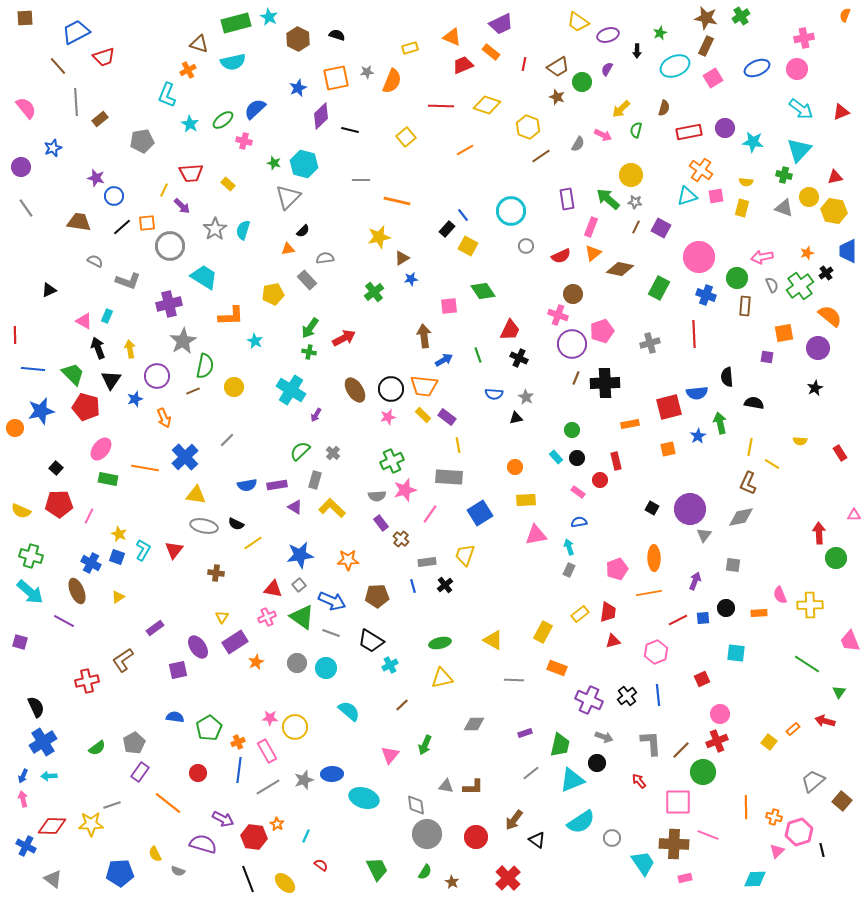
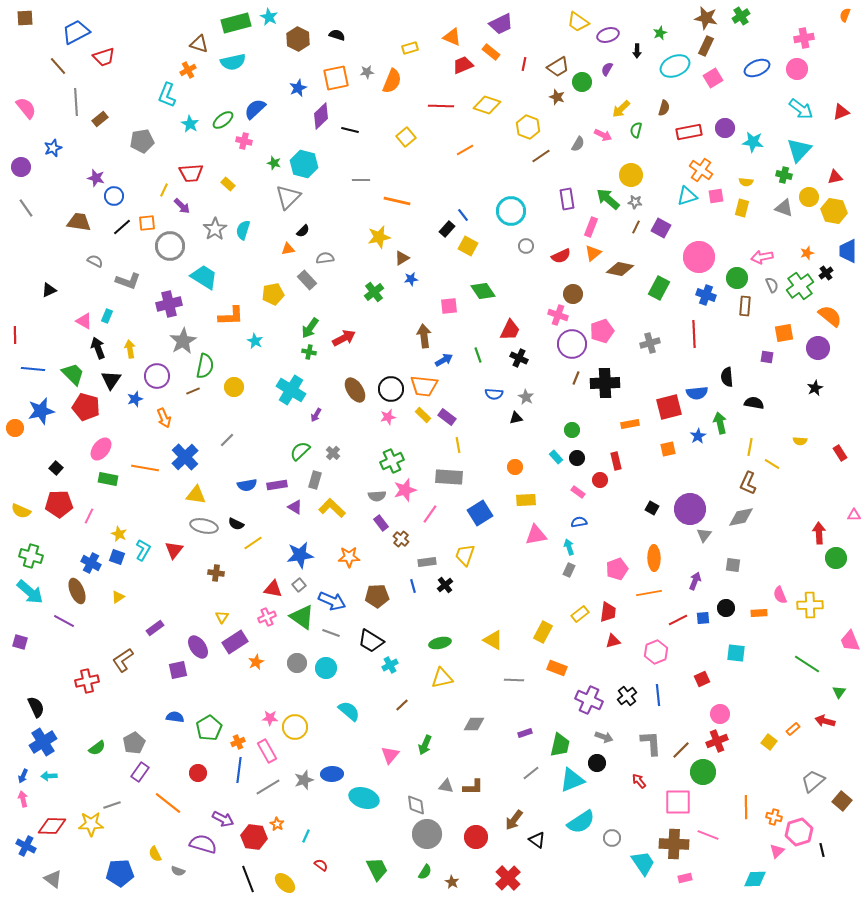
orange star at (348, 560): moved 1 px right, 3 px up
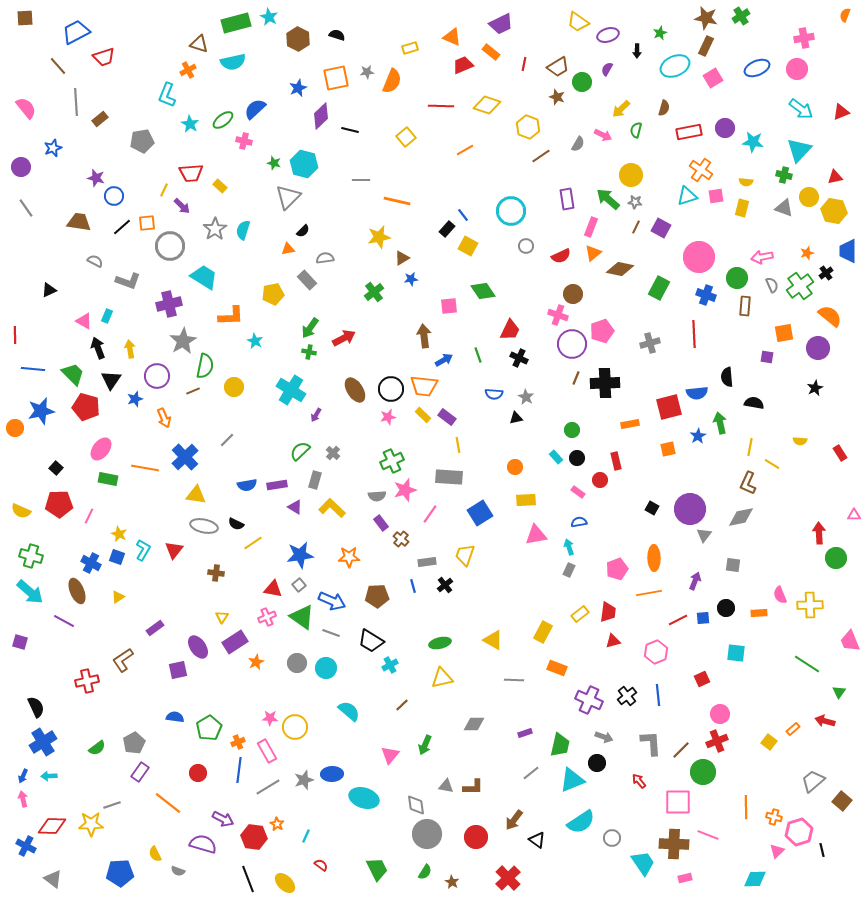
yellow rectangle at (228, 184): moved 8 px left, 2 px down
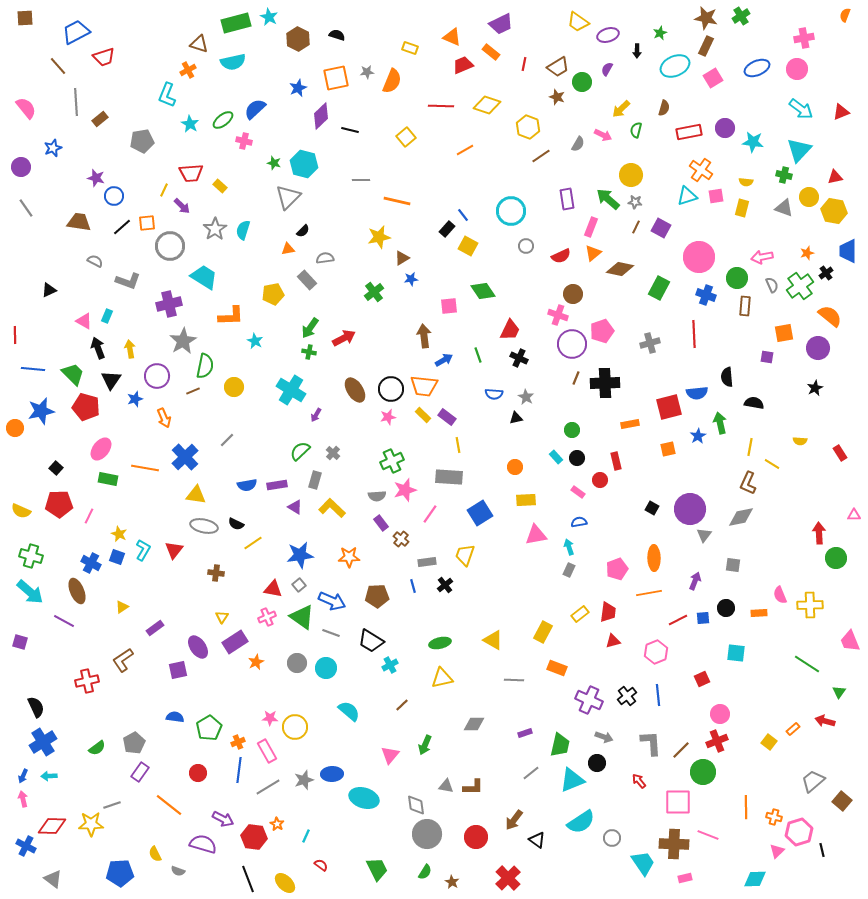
yellow rectangle at (410, 48): rotated 35 degrees clockwise
yellow triangle at (118, 597): moved 4 px right, 10 px down
orange line at (168, 803): moved 1 px right, 2 px down
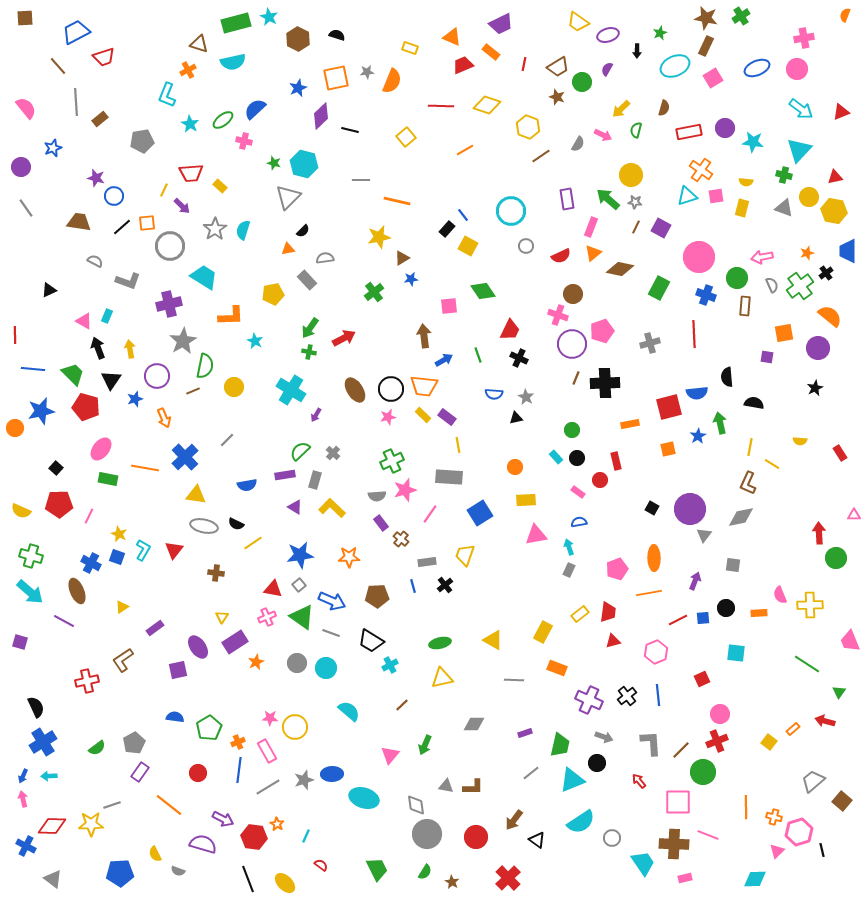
purple rectangle at (277, 485): moved 8 px right, 10 px up
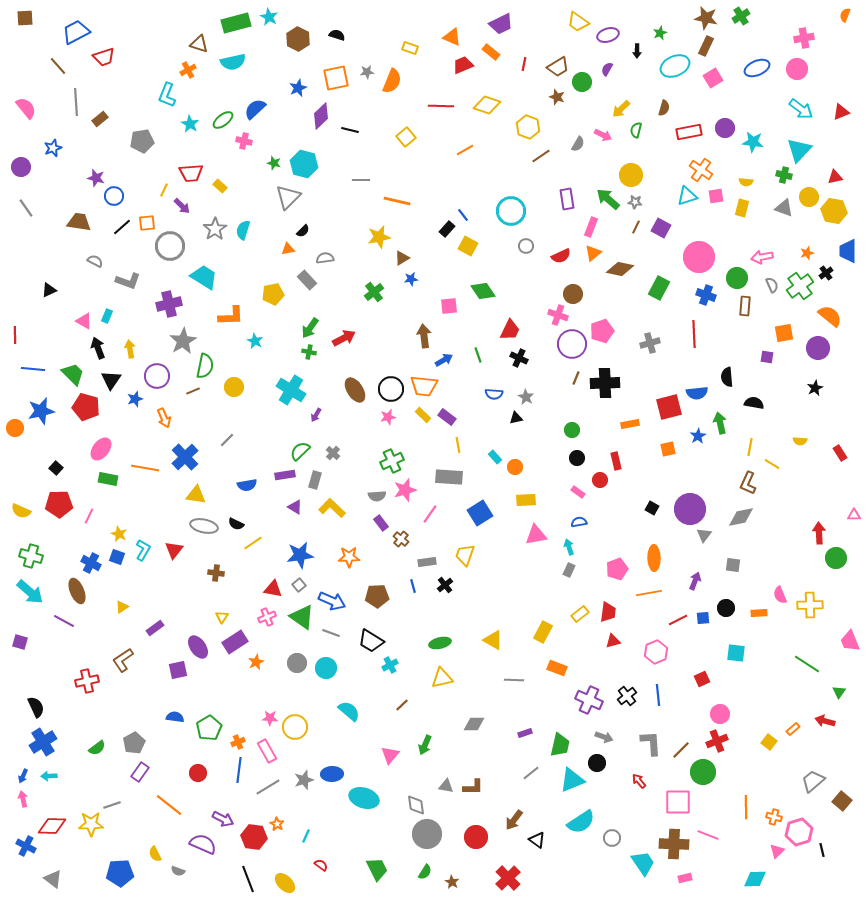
cyan rectangle at (556, 457): moved 61 px left
purple semicircle at (203, 844): rotated 8 degrees clockwise
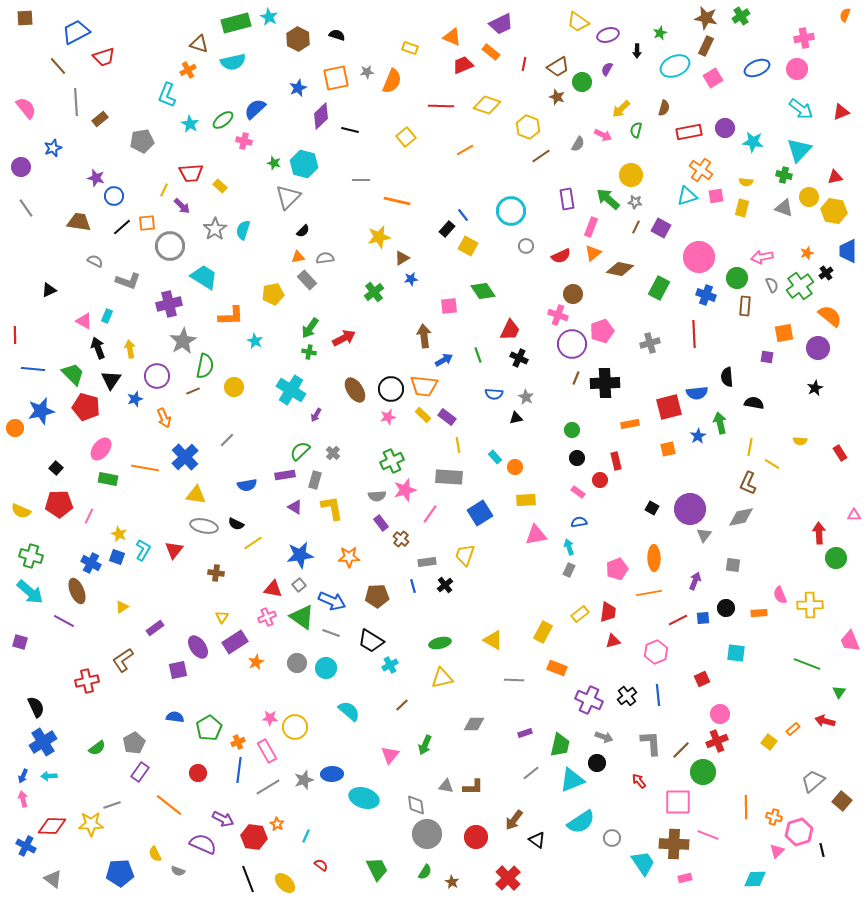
orange triangle at (288, 249): moved 10 px right, 8 px down
yellow L-shape at (332, 508): rotated 36 degrees clockwise
green line at (807, 664): rotated 12 degrees counterclockwise
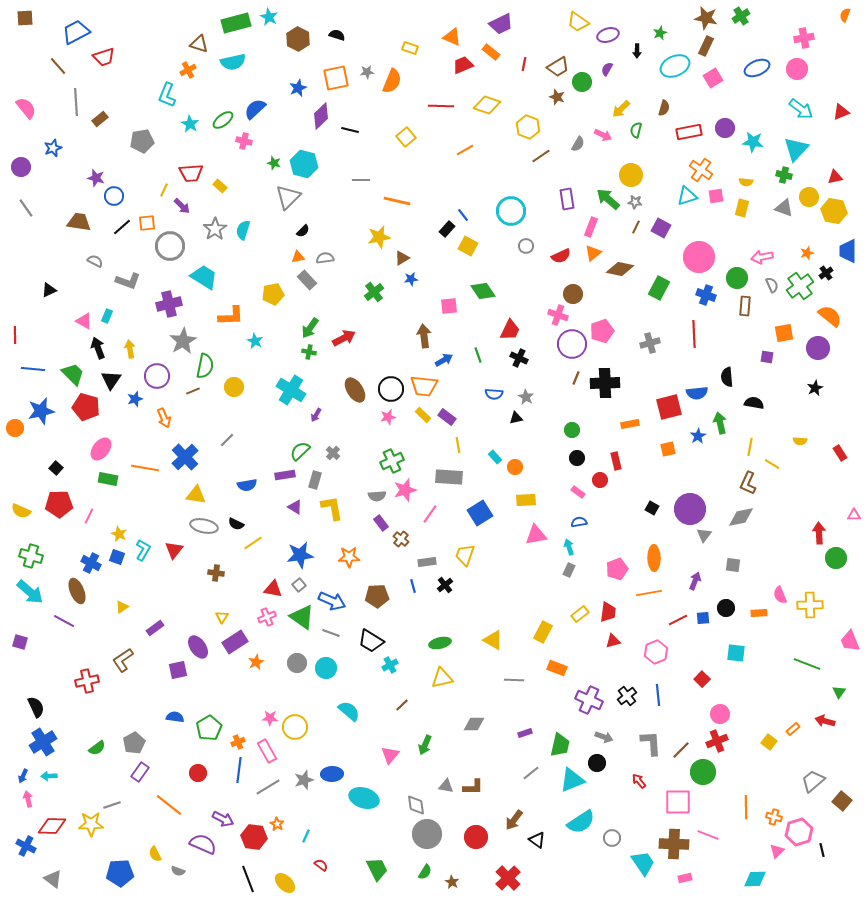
cyan triangle at (799, 150): moved 3 px left, 1 px up
red square at (702, 679): rotated 21 degrees counterclockwise
pink arrow at (23, 799): moved 5 px right
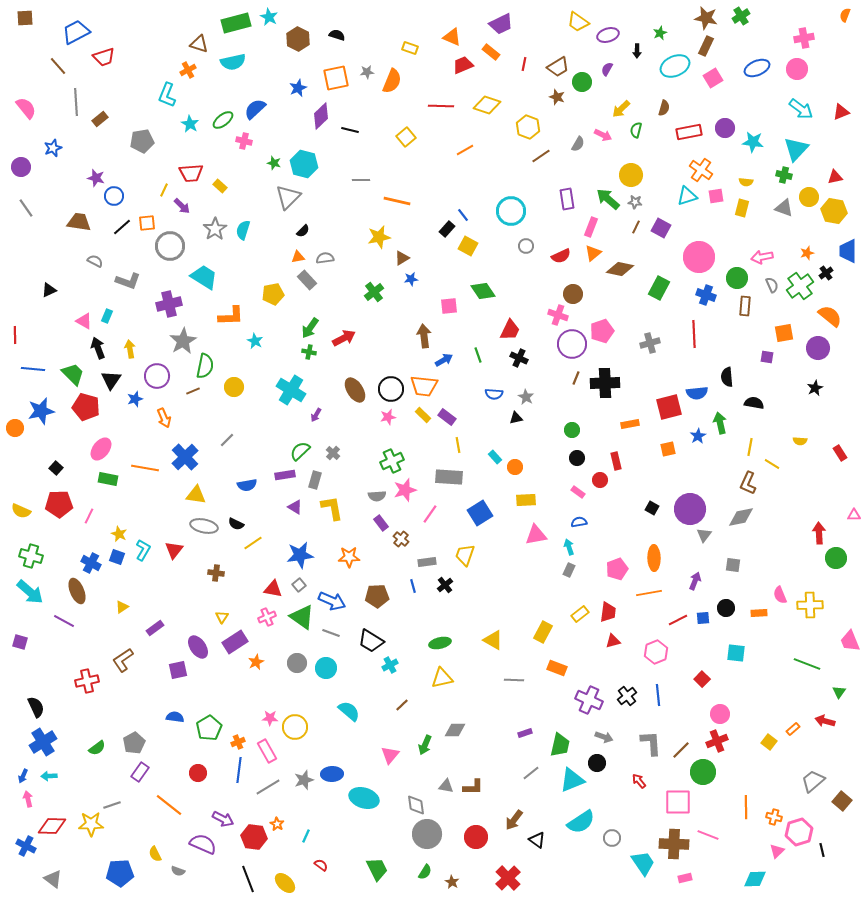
gray diamond at (474, 724): moved 19 px left, 6 px down
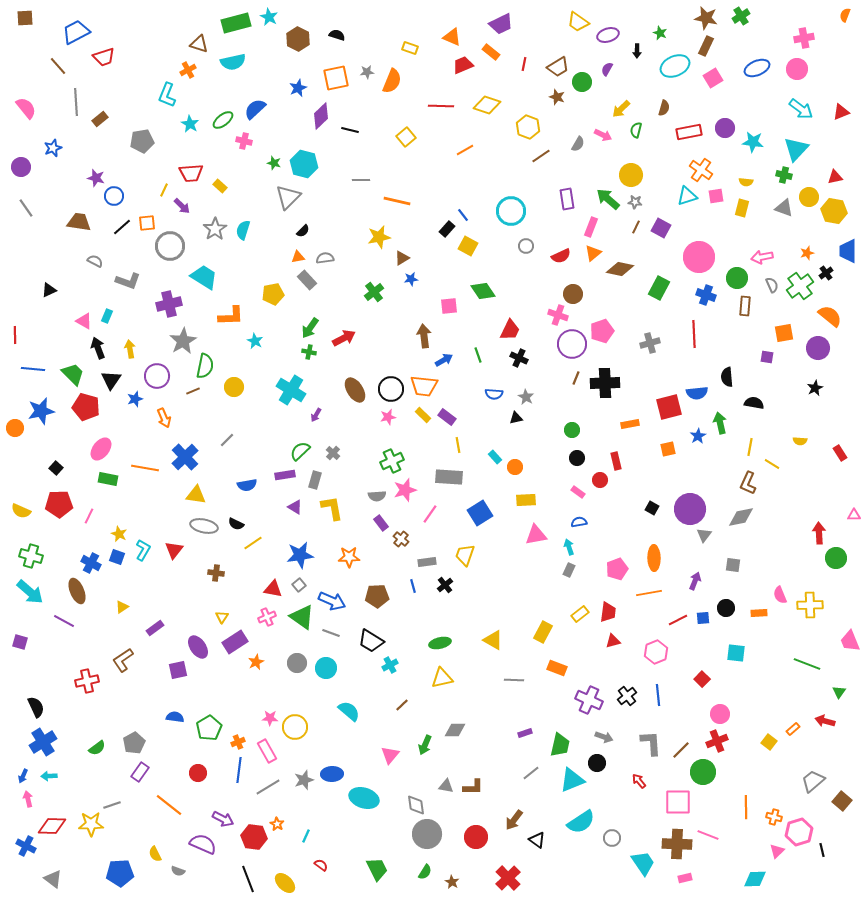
green star at (660, 33): rotated 24 degrees counterclockwise
brown cross at (674, 844): moved 3 px right
